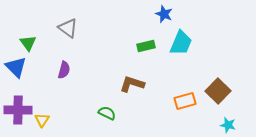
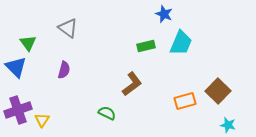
brown L-shape: rotated 125 degrees clockwise
purple cross: rotated 20 degrees counterclockwise
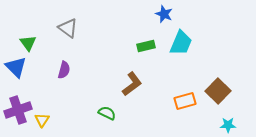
cyan star: rotated 14 degrees counterclockwise
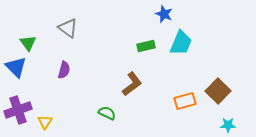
yellow triangle: moved 3 px right, 2 px down
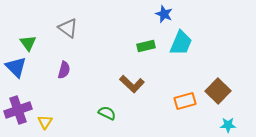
brown L-shape: rotated 80 degrees clockwise
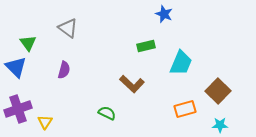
cyan trapezoid: moved 20 px down
orange rectangle: moved 8 px down
purple cross: moved 1 px up
cyan star: moved 8 px left
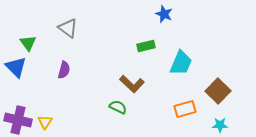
purple cross: moved 11 px down; rotated 32 degrees clockwise
green semicircle: moved 11 px right, 6 px up
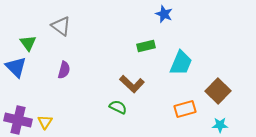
gray triangle: moved 7 px left, 2 px up
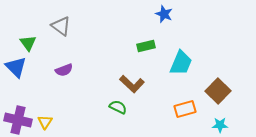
purple semicircle: rotated 54 degrees clockwise
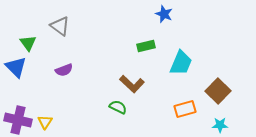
gray triangle: moved 1 px left
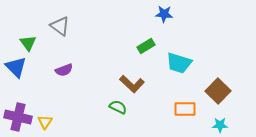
blue star: rotated 18 degrees counterclockwise
green rectangle: rotated 18 degrees counterclockwise
cyan trapezoid: moved 2 px left; rotated 84 degrees clockwise
orange rectangle: rotated 15 degrees clockwise
purple cross: moved 3 px up
